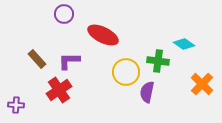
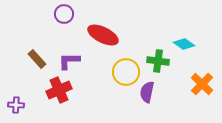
red cross: rotated 10 degrees clockwise
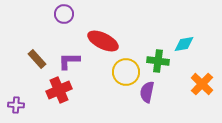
red ellipse: moved 6 px down
cyan diamond: rotated 45 degrees counterclockwise
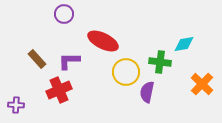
green cross: moved 2 px right, 1 px down
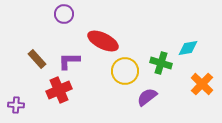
cyan diamond: moved 4 px right, 4 px down
green cross: moved 1 px right, 1 px down; rotated 10 degrees clockwise
yellow circle: moved 1 px left, 1 px up
purple semicircle: moved 5 px down; rotated 40 degrees clockwise
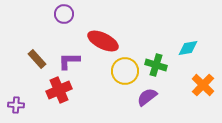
green cross: moved 5 px left, 2 px down
orange cross: moved 1 px right, 1 px down
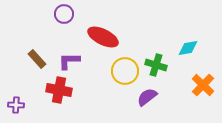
red ellipse: moved 4 px up
red cross: rotated 35 degrees clockwise
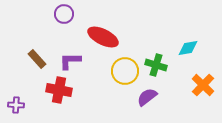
purple L-shape: moved 1 px right
